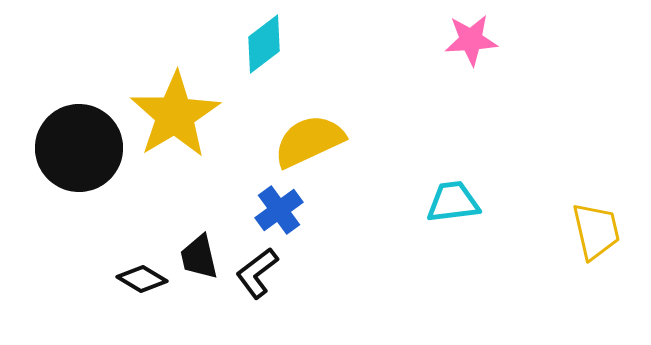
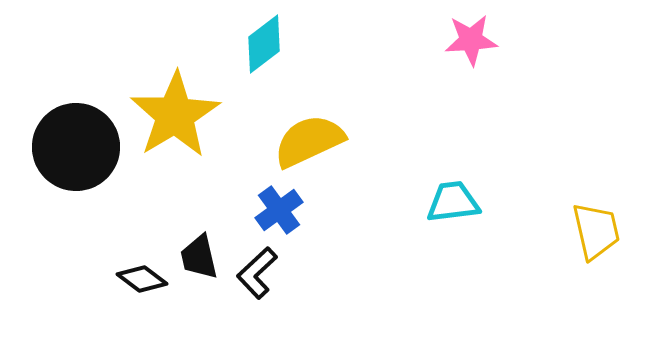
black circle: moved 3 px left, 1 px up
black L-shape: rotated 6 degrees counterclockwise
black diamond: rotated 6 degrees clockwise
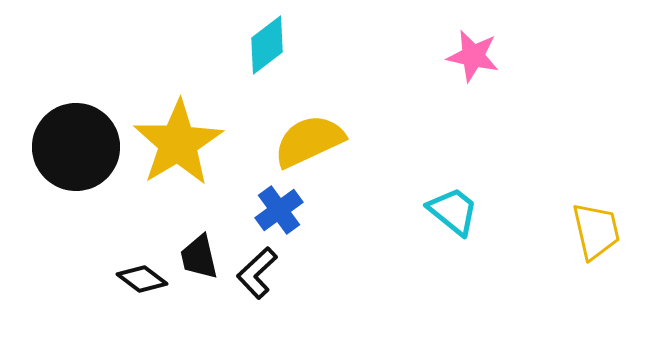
pink star: moved 2 px right, 16 px down; rotated 16 degrees clockwise
cyan diamond: moved 3 px right, 1 px down
yellow star: moved 3 px right, 28 px down
cyan trapezoid: moved 9 px down; rotated 46 degrees clockwise
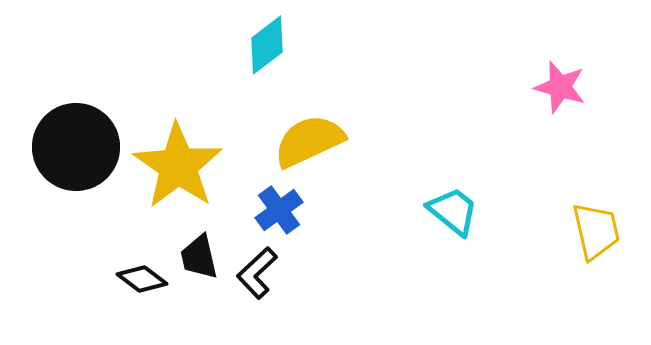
pink star: moved 87 px right, 31 px down; rotated 4 degrees clockwise
yellow star: moved 23 px down; rotated 6 degrees counterclockwise
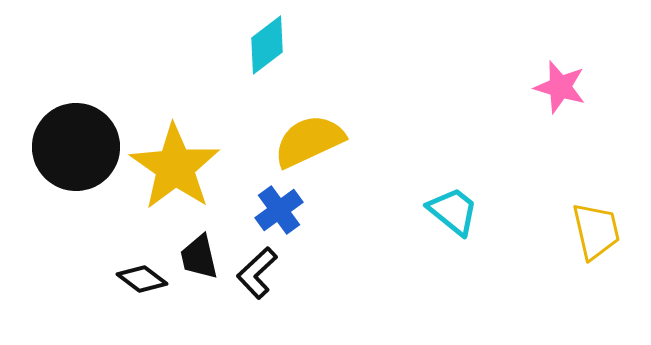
yellow star: moved 3 px left, 1 px down
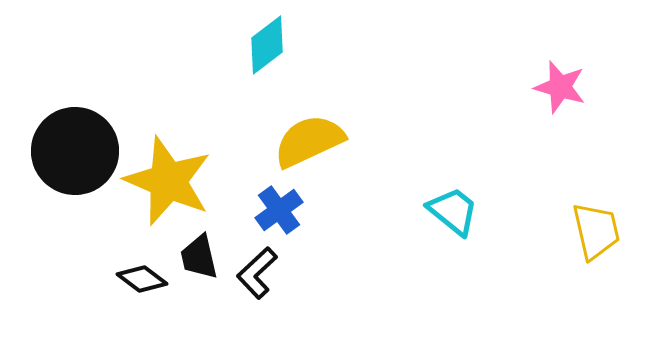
black circle: moved 1 px left, 4 px down
yellow star: moved 7 px left, 14 px down; rotated 12 degrees counterclockwise
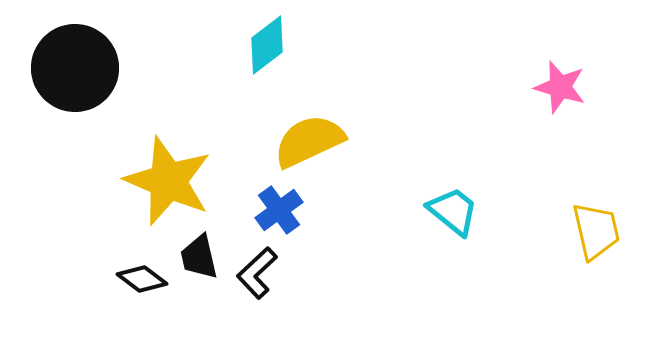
black circle: moved 83 px up
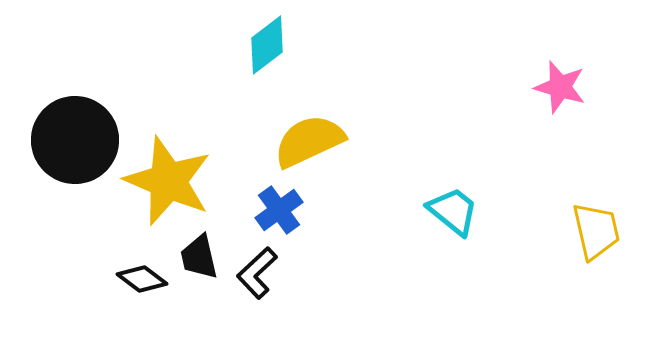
black circle: moved 72 px down
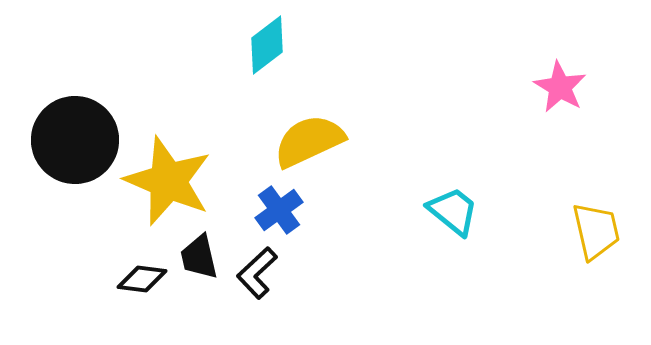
pink star: rotated 14 degrees clockwise
black diamond: rotated 30 degrees counterclockwise
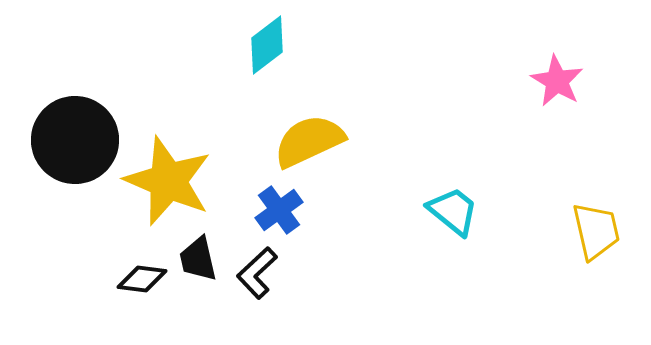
pink star: moved 3 px left, 6 px up
black trapezoid: moved 1 px left, 2 px down
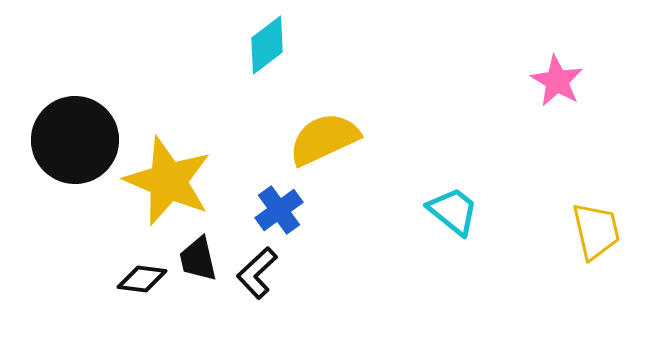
yellow semicircle: moved 15 px right, 2 px up
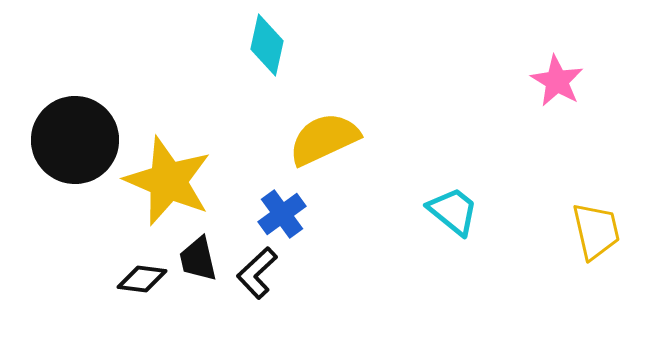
cyan diamond: rotated 40 degrees counterclockwise
blue cross: moved 3 px right, 4 px down
